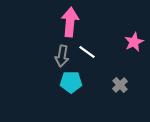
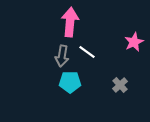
cyan pentagon: moved 1 px left
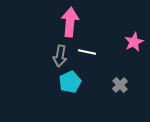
white line: rotated 24 degrees counterclockwise
gray arrow: moved 2 px left
cyan pentagon: rotated 25 degrees counterclockwise
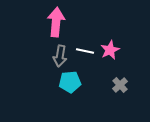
pink arrow: moved 14 px left
pink star: moved 24 px left, 8 px down
white line: moved 2 px left, 1 px up
cyan pentagon: rotated 20 degrees clockwise
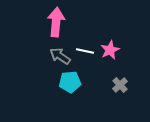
gray arrow: rotated 115 degrees clockwise
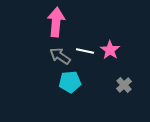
pink star: rotated 12 degrees counterclockwise
gray cross: moved 4 px right
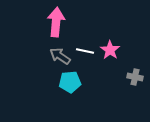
gray cross: moved 11 px right, 8 px up; rotated 35 degrees counterclockwise
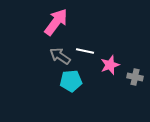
pink arrow: rotated 32 degrees clockwise
pink star: moved 15 px down; rotated 18 degrees clockwise
cyan pentagon: moved 1 px right, 1 px up
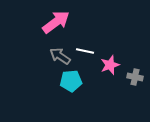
pink arrow: rotated 16 degrees clockwise
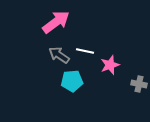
gray arrow: moved 1 px left, 1 px up
gray cross: moved 4 px right, 7 px down
cyan pentagon: moved 1 px right
